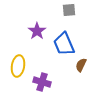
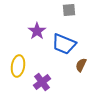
blue trapezoid: rotated 45 degrees counterclockwise
purple cross: rotated 36 degrees clockwise
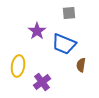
gray square: moved 3 px down
brown semicircle: rotated 16 degrees counterclockwise
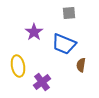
purple star: moved 3 px left, 1 px down
yellow ellipse: rotated 20 degrees counterclockwise
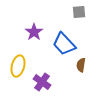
gray square: moved 10 px right, 1 px up
blue trapezoid: rotated 25 degrees clockwise
yellow ellipse: rotated 25 degrees clockwise
purple cross: rotated 18 degrees counterclockwise
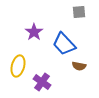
brown semicircle: moved 2 px left, 1 px down; rotated 88 degrees counterclockwise
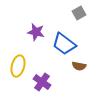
gray square: moved 1 px down; rotated 24 degrees counterclockwise
purple star: moved 2 px right; rotated 24 degrees counterclockwise
blue trapezoid: rotated 10 degrees counterclockwise
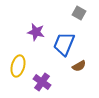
gray square: rotated 32 degrees counterclockwise
blue trapezoid: rotated 75 degrees clockwise
brown semicircle: rotated 40 degrees counterclockwise
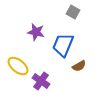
gray square: moved 6 px left, 1 px up
blue trapezoid: moved 1 px left, 1 px down
yellow ellipse: rotated 65 degrees counterclockwise
purple cross: moved 1 px left, 1 px up
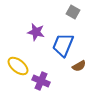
purple cross: rotated 12 degrees counterclockwise
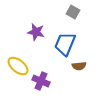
blue trapezoid: moved 2 px right, 1 px up
brown semicircle: rotated 24 degrees clockwise
